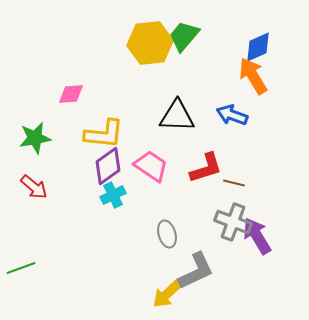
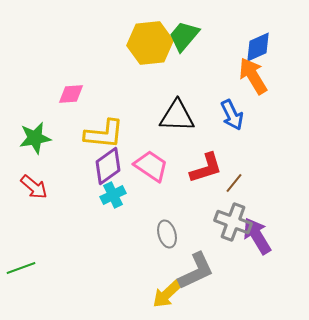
blue arrow: rotated 136 degrees counterclockwise
brown line: rotated 65 degrees counterclockwise
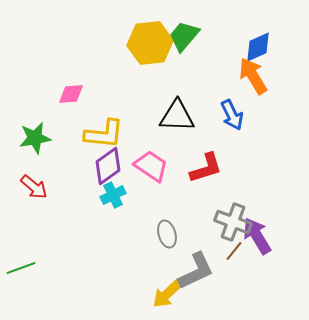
brown line: moved 68 px down
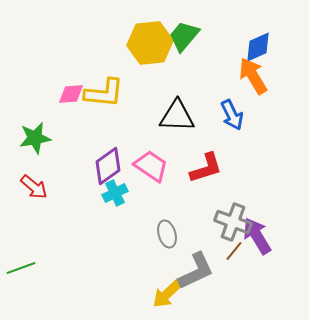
yellow L-shape: moved 41 px up
cyan cross: moved 2 px right, 2 px up
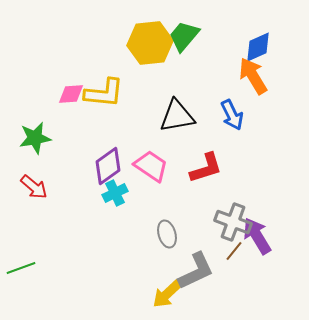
black triangle: rotated 12 degrees counterclockwise
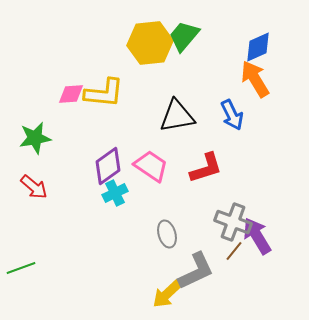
orange arrow: moved 2 px right, 3 px down
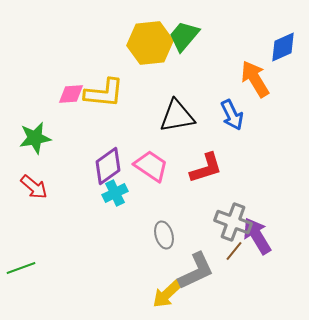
blue diamond: moved 25 px right
gray ellipse: moved 3 px left, 1 px down
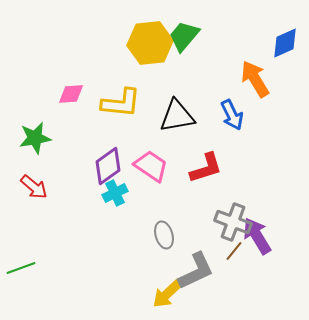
blue diamond: moved 2 px right, 4 px up
yellow L-shape: moved 17 px right, 10 px down
